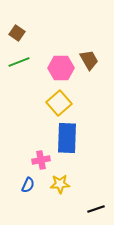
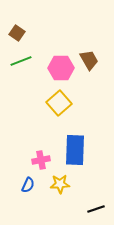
green line: moved 2 px right, 1 px up
blue rectangle: moved 8 px right, 12 px down
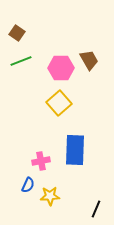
pink cross: moved 1 px down
yellow star: moved 10 px left, 12 px down
black line: rotated 48 degrees counterclockwise
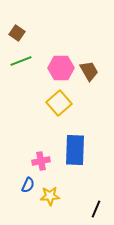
brown trapezoid: moved 11 px down
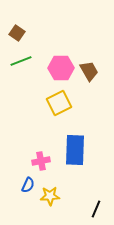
yellow square: rotated 15 degrees clockwise
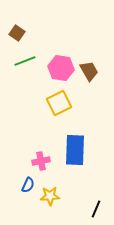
green line: moved 4 px right
pink hexagon: rotated 10 degrees clockwise
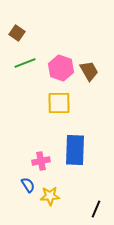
green line: moved 2 px down
pink hexagon: rotated 10 degrees clockwise
yellow square: rotated 25 degrees clockwise
blue semicircle: rotated 56 degrees counterclockwise
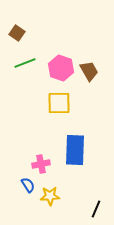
pink cross: moved 3 px down
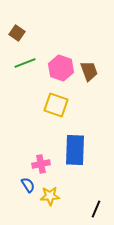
brown trapezoid: rotated 10 degrees clockwise
yellow square: moved 3 px left, 2 px down; rotated 20 degrees clockwise
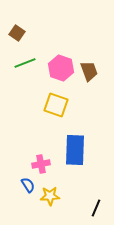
black line: moved 1 px up
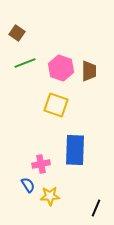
brown trapezoid: rotated 20 degrees clockwise
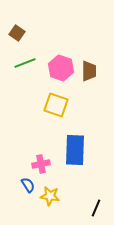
yellow star: rotated 12 degrees clockwise
